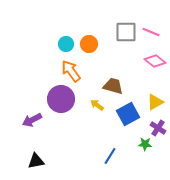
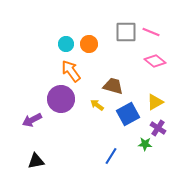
blue line: moved 1 px right
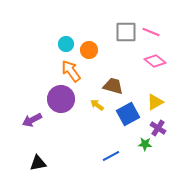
orange circle: moved 6 px down
blue line: rotated 30 degrees clockwise
black triangle: moved 2 px right, 2 px down
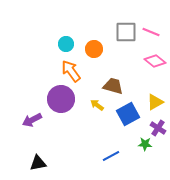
orange circle: moved 5 px right, 1 px up
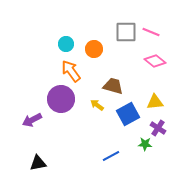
yellow triangle: rotated 24 degrees clockwise
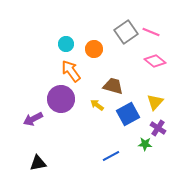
gray square: rotated 35 degrees counterclockwise
yellow triangle: rotated 42 degrees counterclockwise
purple arrow: moved 1 px right, 1 px up
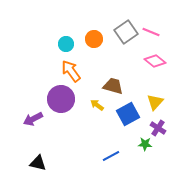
orange circle: moved 10 px up
black triangle: rotated 24 degrees clockwise
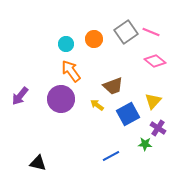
brown trapezoid: rotated 145 degrees clockwise
yellow triangle: moved 2 px left, 1 px up
purple arrow: moved 13 px left, 23 px up; rotated 24 degrees counterclockwise
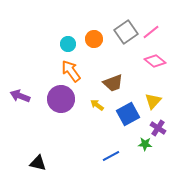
pink line: rotated 60 degrees counterclockwise
cyan circle: moved 2 px right
brown trapezoid: moved 3 px up
purple arrow: rotated 72 degrees clockwise
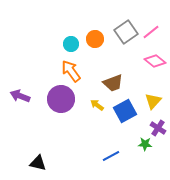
orange circle: moved 1 px right
cyan circle: moved 3 px right
blue square: moved 3 px left, 3 px up
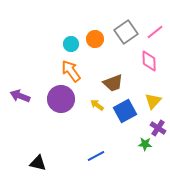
pink line: moved 4 px right
pink diamond: moved 6 px left; rotated 50 degrees clockwise
blue line: moved 15 px left
